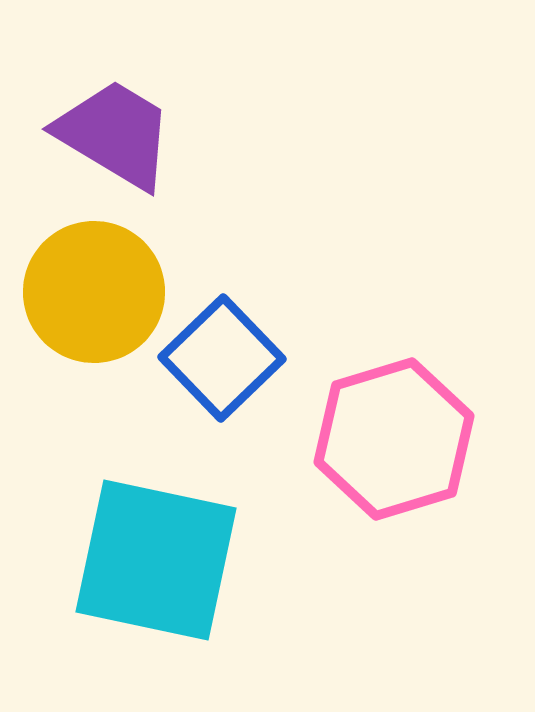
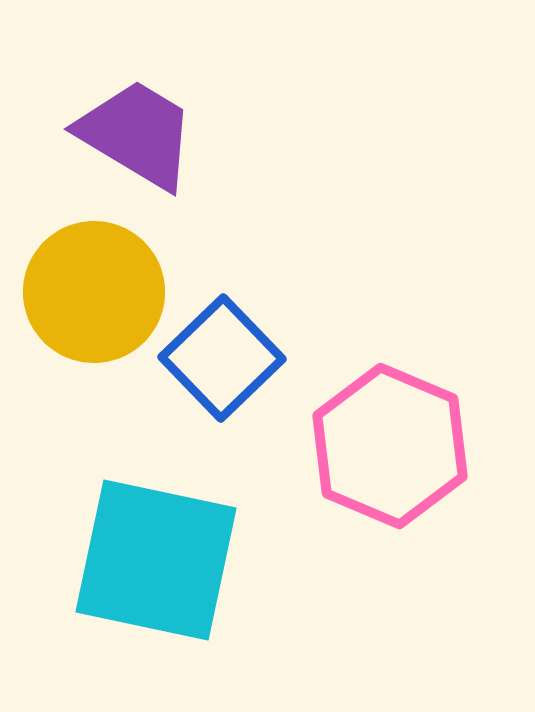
purple trapezoid: moved 22 px right
pink hexagon: moved 4 px left, 7 px down; rotated 20 degrees counterclockwise
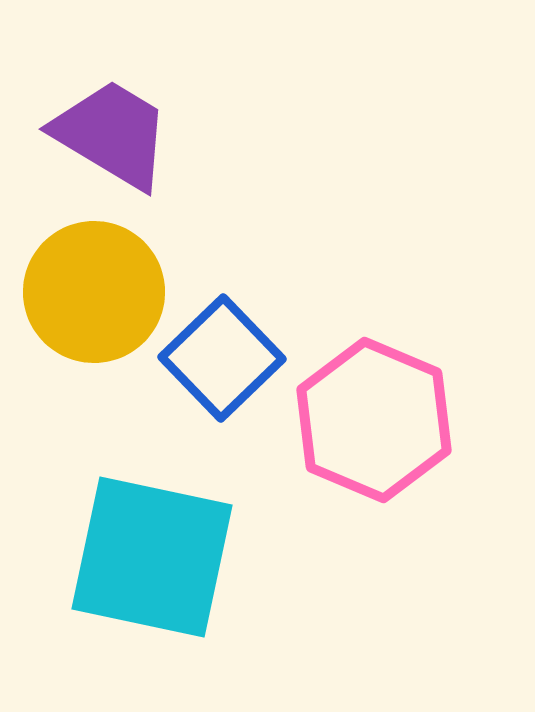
purple trapezoid: moved 25 px left
pink hexagon: moved 16 px left, 26 px up
cyan square: moved 4 px left, 3 px up
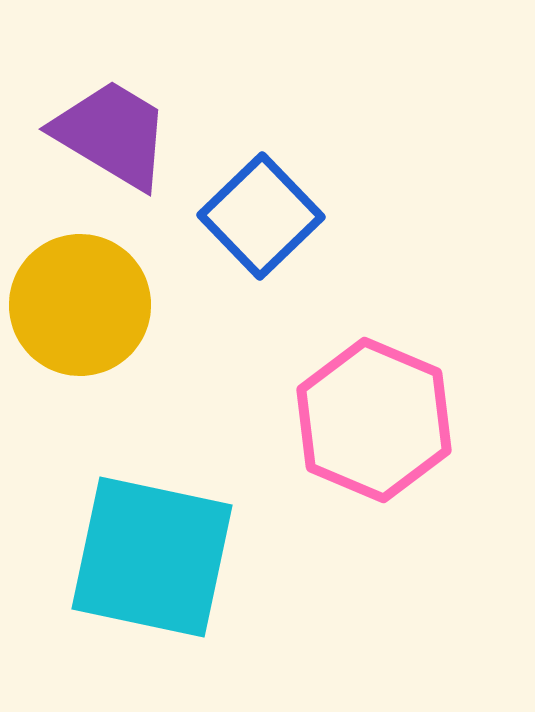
yellow circle: moved 14 px left, 13 px down
blue square: moved 39 px right, 142 px up
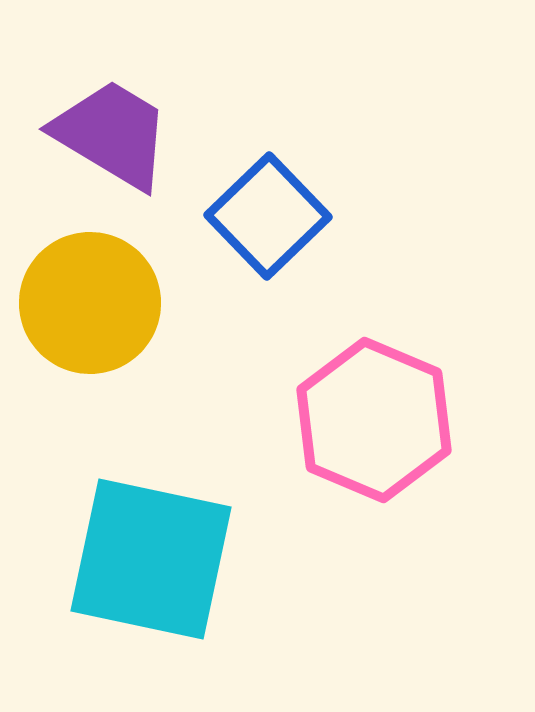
blue square: moved 7 px right
yellow circle: moved 10 px right, 2 px up
cyan square: moved 1 px left, 2 px down
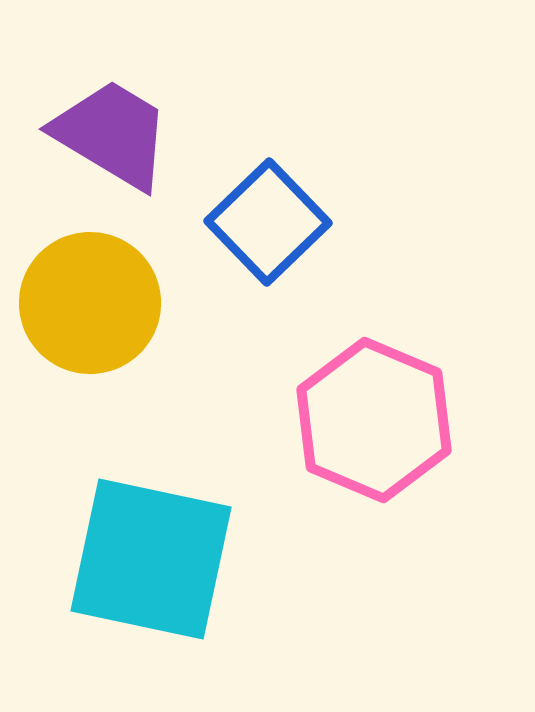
blue square: moved 6 px down
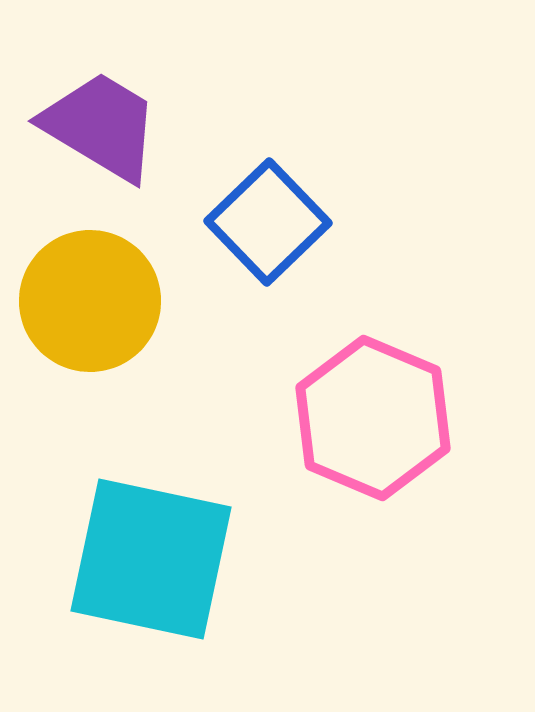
purple trapezoid: moved 11 px left, 8 px up
yellow circle: moved 2 px up
pink hexagon: moved 1 px left, 2 px up
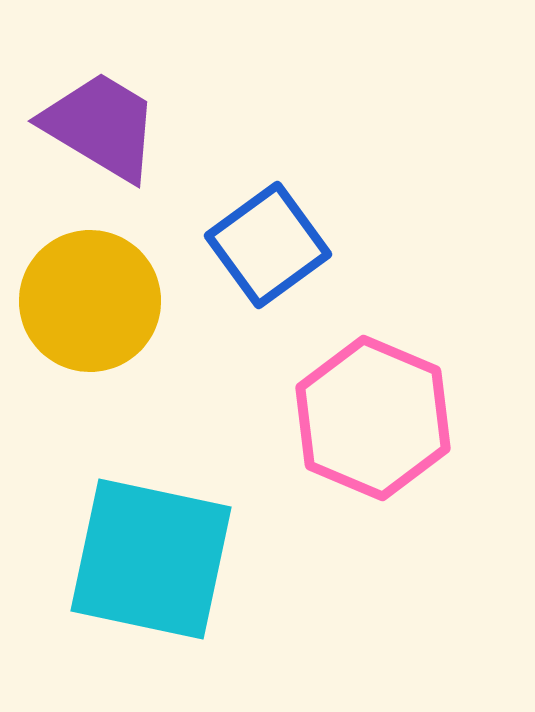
blue square: moved 23 px down; rotated 8 degrees clockwise
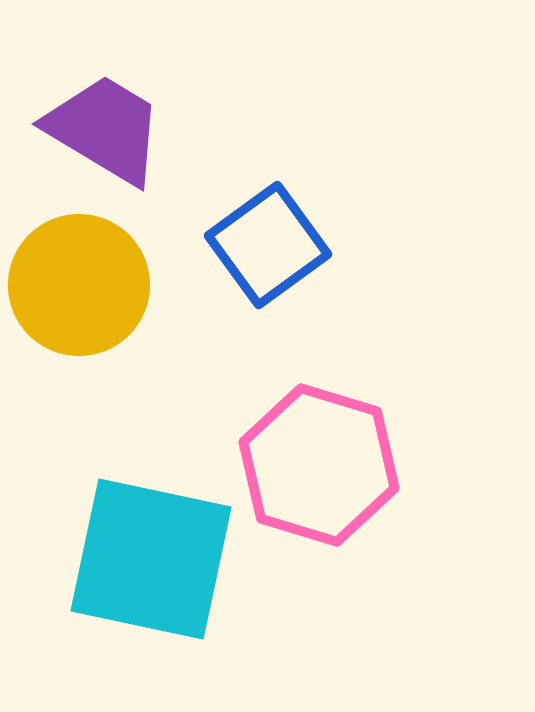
purple trapezoid: moved 4 px right, 3 px down
yellow circle: moved 11 px left, 16 px up
pink hexagon: moved 54 px left, 47 px down; rotated 6 degrees counterclockwise
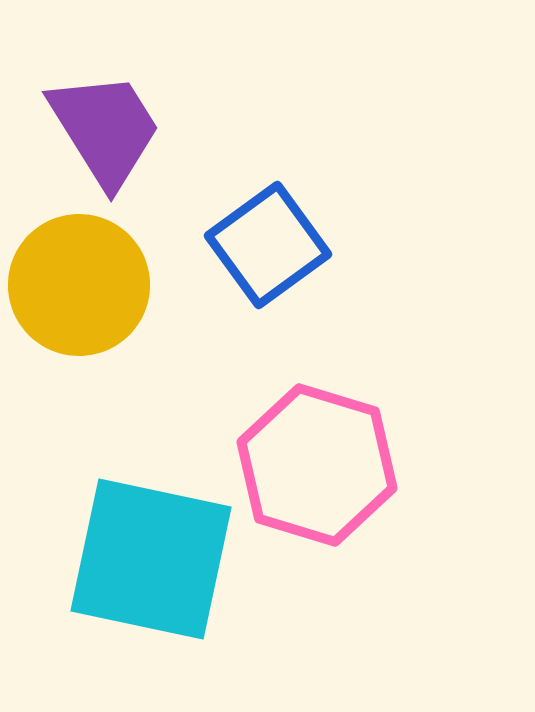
purple trapezoid: rotated 27 degrees clockwise
pink hexagon: moved 2 px left
